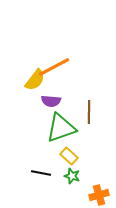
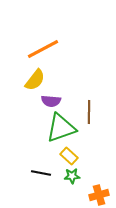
orange line: moved 11 px left, 18 px up
green star: rotated 21 degrees counterclockwise
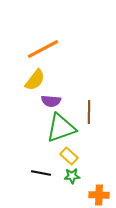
orange cross: rotated 18 degrees clockwise
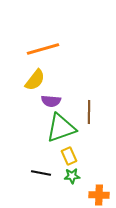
orange line: rotated 12 degrees clockwise
yellow rectangle: rotated 24 degrees clockwise
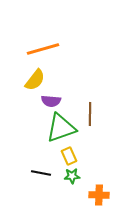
brown line: moved 1 px right, 2 px down
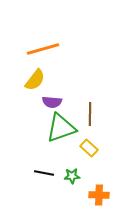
purple semicircle: moved 1 px right, 1 px down
yellow rectangle: moved 20 px right, 8 px up; rotated 24 degrees counterclockwise
black line: moved 3 px right
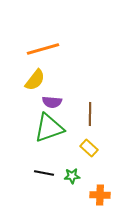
green triangle: moved 12 px left
orange cross: moved 1 px right
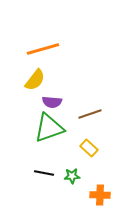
brown line: rotated 70 degrees clockwise
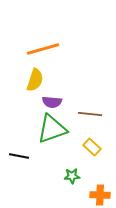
yellow semicircle: rotated 20 degrees counterclockwise
brown line: rotated 25 degrees clockwise
green triangle: moved 3 px right, 1 px down
yellow rectangle: moved 3 px right, 1 px up
black line: moved 25 px left, 17 px up
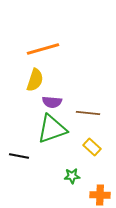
brown line: moved 2 px left, 1 px up
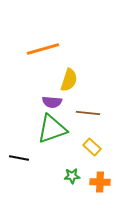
yellow semicircle: moved 34 px right
black line: moved 2 px down
orange cross: moved 13 px up
